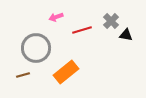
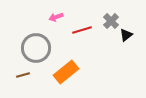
black triangle: rotated 48 degrees counterclockwise
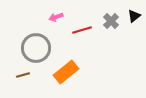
black triangle: moved 8 px right, 19 px up
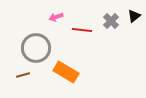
red line: rotated 24 degrees clockwise
orange rectangle: rotated 70 degrees clockwise
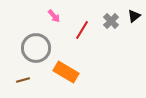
pink arrow: moved 2 px left, 1 px up; rotated 112 degrees counterclockwise
red line: rotated 66 degrees counterclockwise
brown line: moved 5 px down
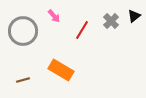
gray circle: moved 13 px left, 17 px up
orange rectangle: moved 5 px left, 2 px up
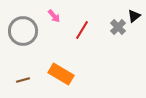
gray cross: moved 7 px right, 6 px down
orange rectangle: moved 4 px down
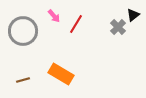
black triangle: moved 1 px left, 1 px up
red line: moved 6 px left, 6 px up
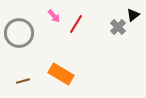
gray circle: moved 4 px left, 2 px down
brown line: moved 1 px down
